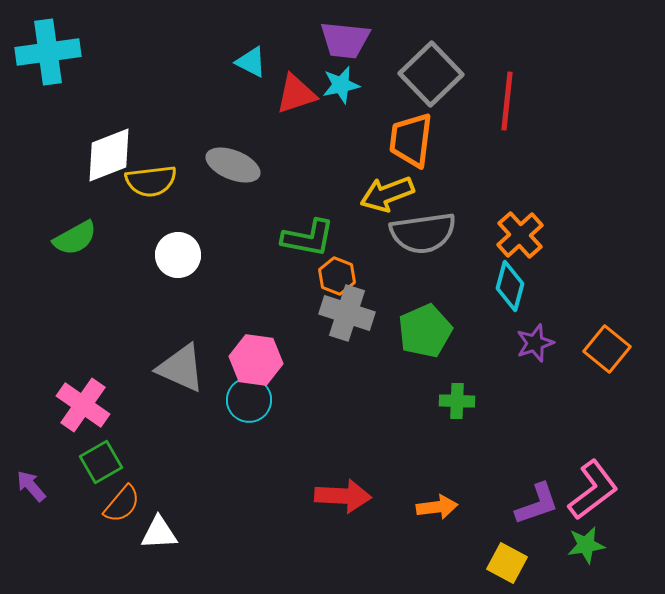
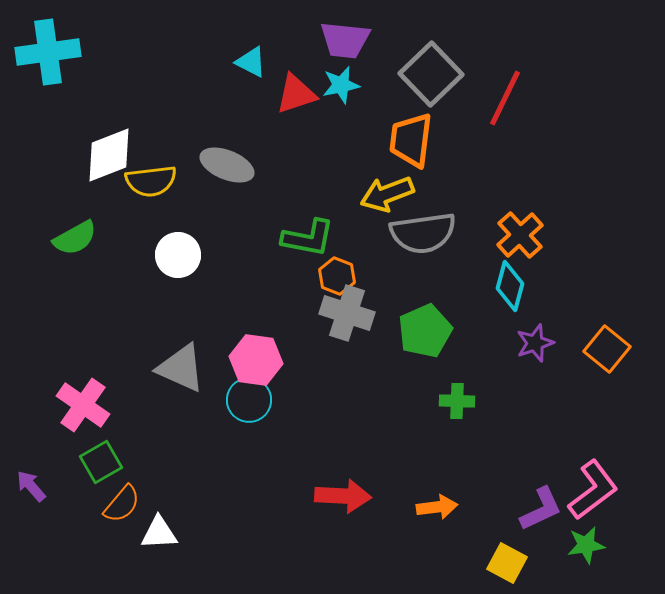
red line: moved 2 px left, 3 px up; rotated 20 degrees clockwise
gray ellipse: moved 6 px left
purple L-shape: moved 4 px right, 5 px down; rotated 6 degrees counterclockwise
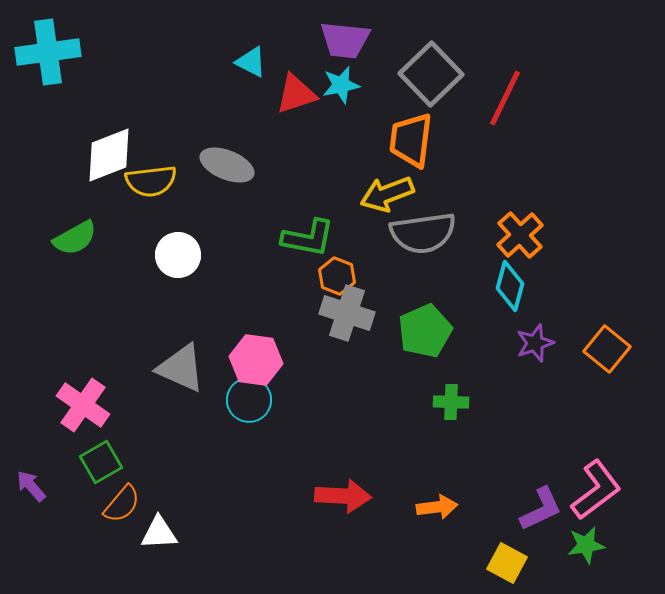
green cross: moved 6 px left, 1 px down
pink L-shape: moved 3 px right
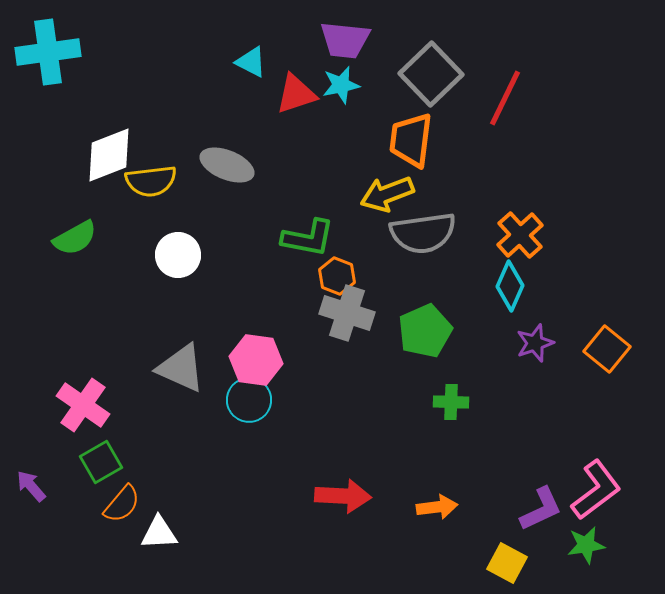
cyan diamond: rotated 9 degrees clockwise
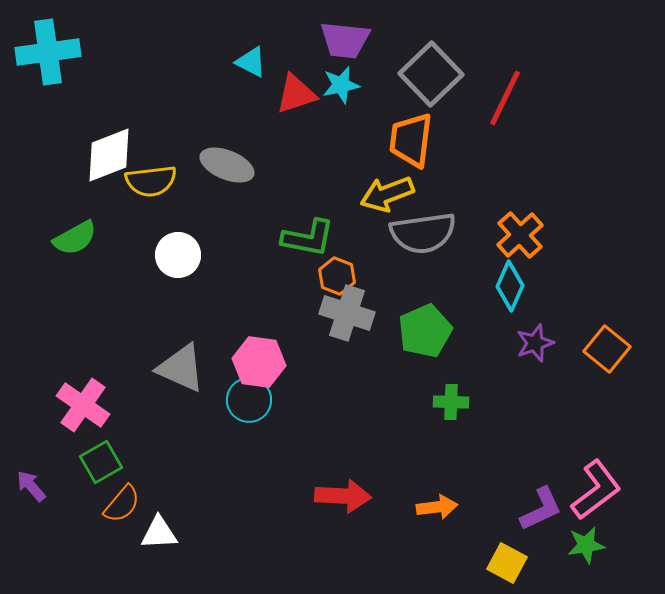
pink hexagon: moved 3 px right, 2 px down
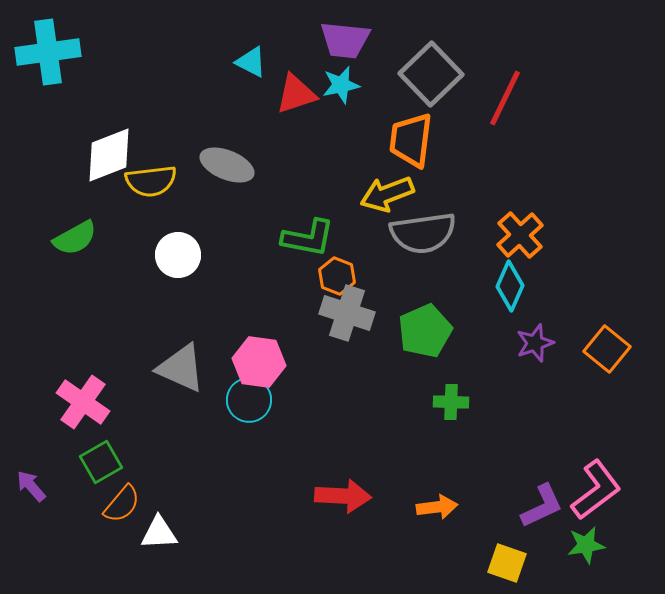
pink cross: moved 3 px up
purple L-shape: moved 1 px right, 3 px up
yellow square: rotated 9 degrees counterclockwise
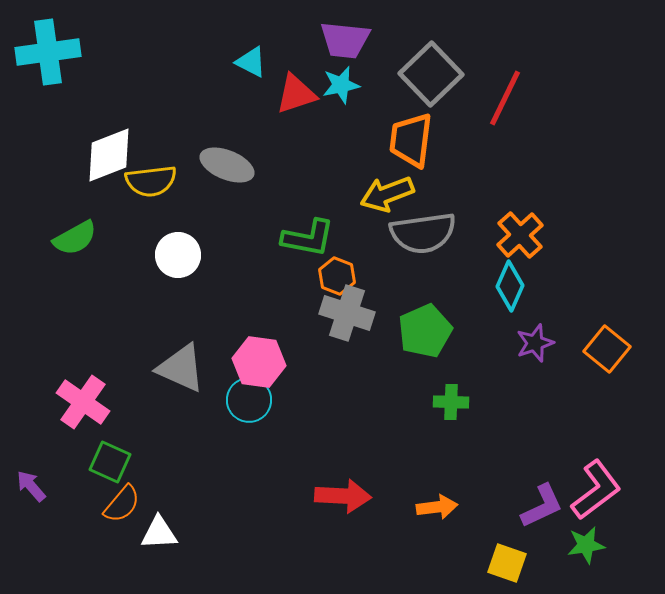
green square: moved 9 px right; rotated 36 degrees counterclockwise
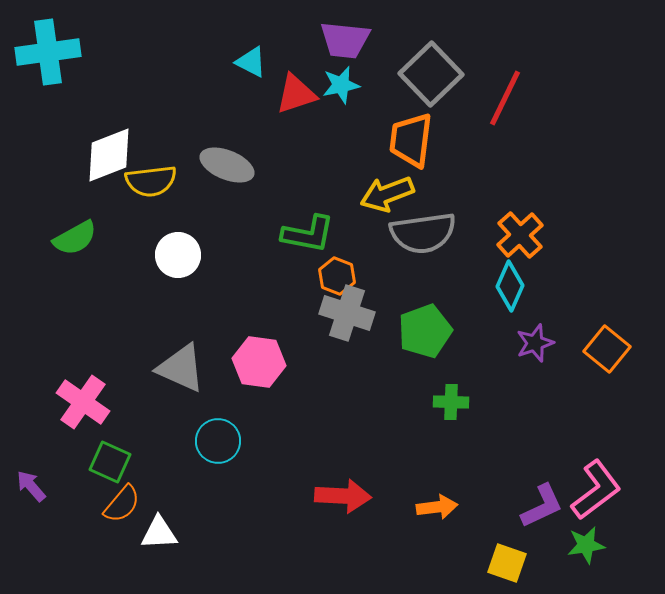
green L-shape: moved 4 px up
green pentagon: rotated 4 degrees clockwise
cyan circle: moved 31 px left, 41 px down
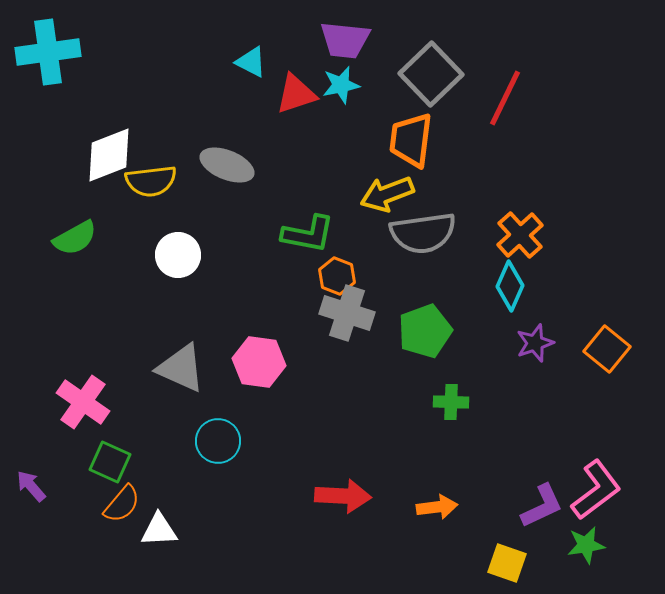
white triangle: moved 3 px up
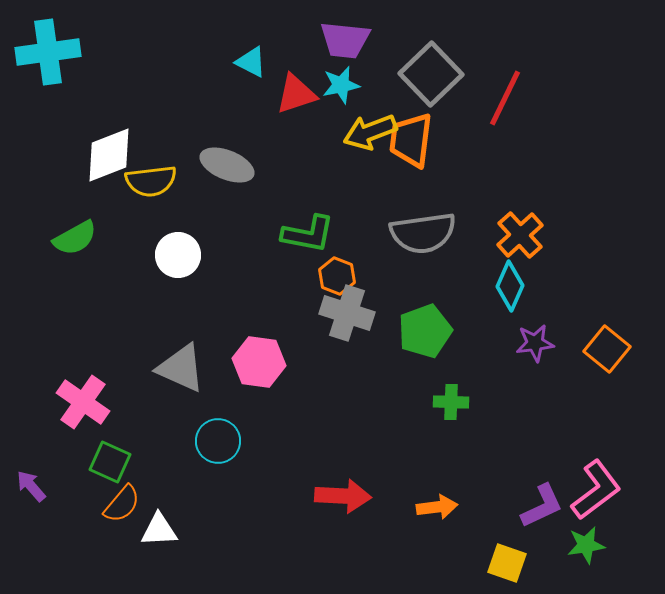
yellow arrow: moved 17 px left, 62 px up
purple star: rotated 12 degrees clockwise
